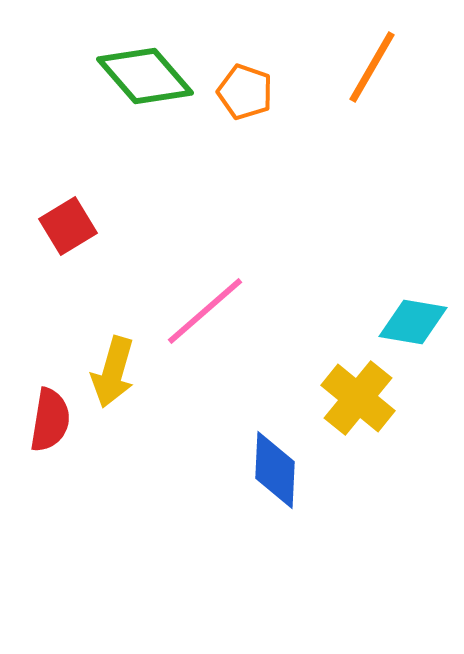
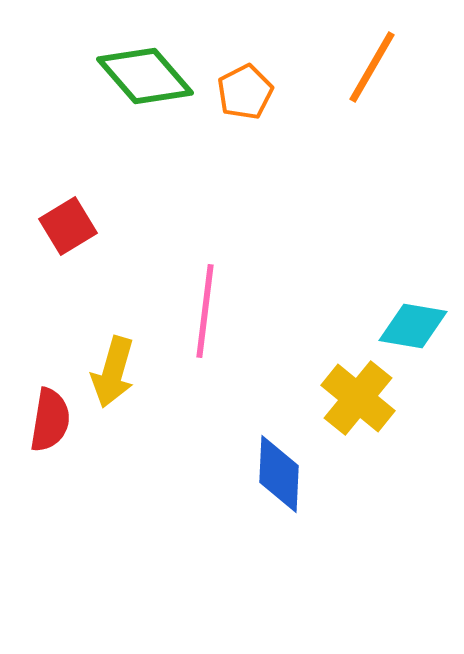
orange pentagon: rotated 26 degrees clockwise
pink line: rotated 42 degrees counterclockwise
cyan diamond: moved 4 px down
blue diamond: moved 4 px right, 4 px down
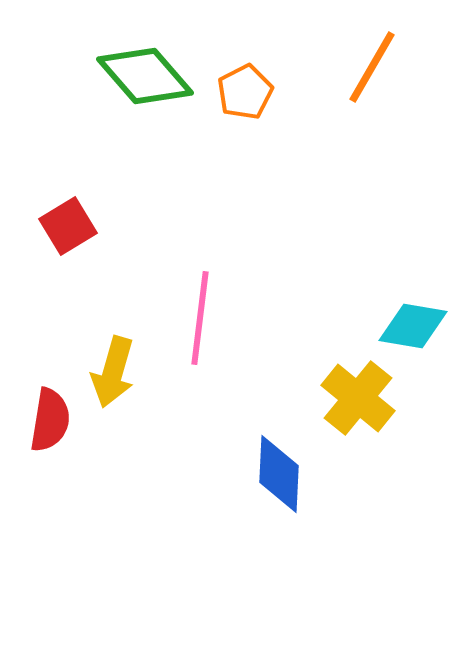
pink line: moved 5 px left, 7 px down
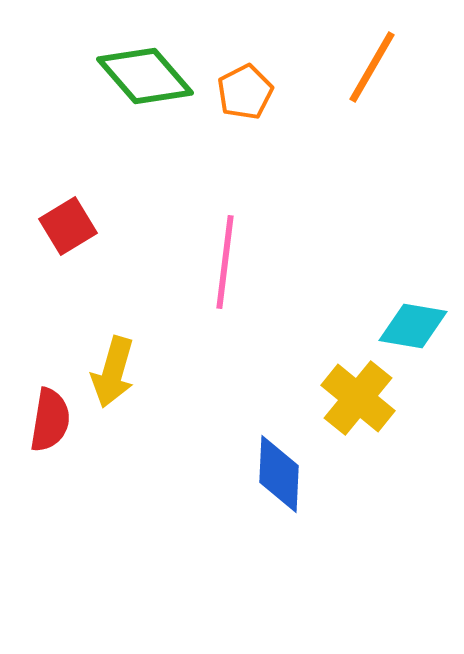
pink line: moved 25 px right, 56 px up
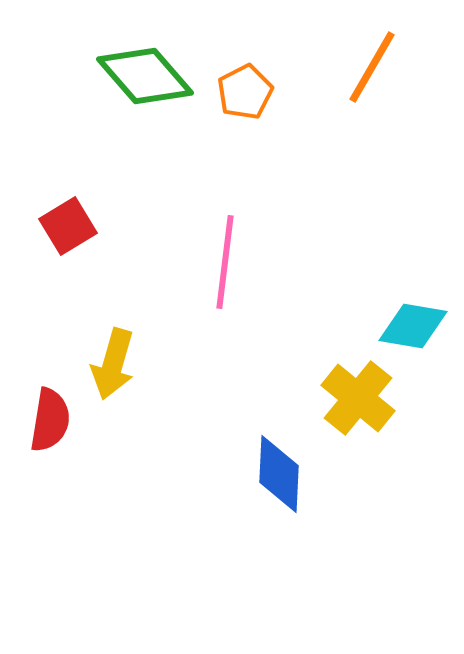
yellow arrow: moved 8 px up
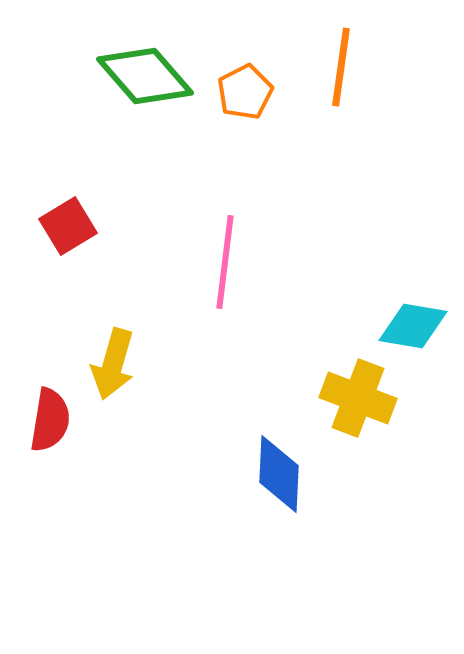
orange line: moved 31 px left; rotated 22 degrees counterclockwise
yellow cross: rotated 18 degrees counterclockwise
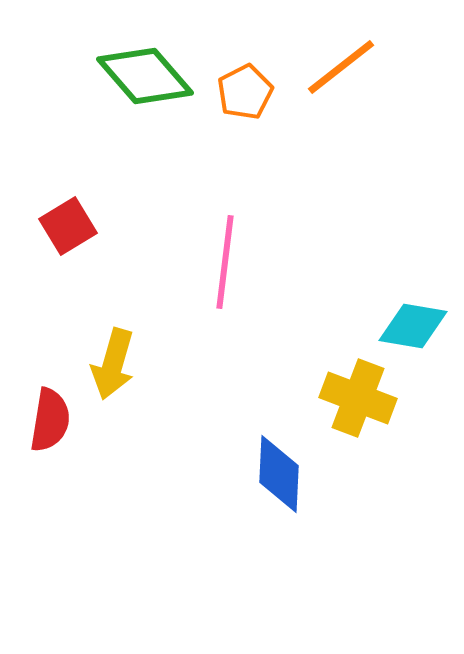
orange line: rotated 44 degrees clockwise
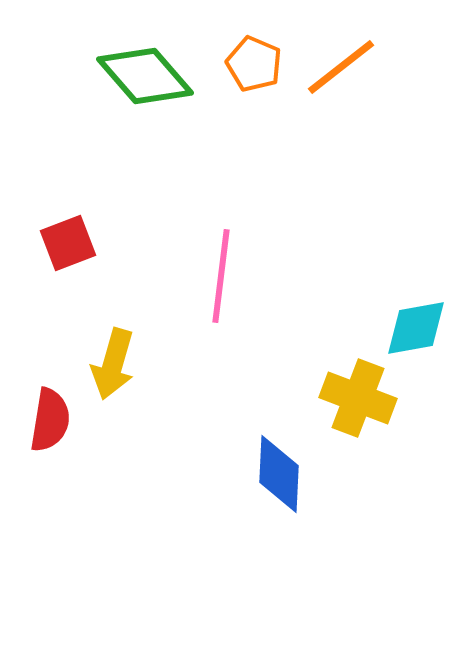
orange pentagon: moved 9 px right, 28 px up; rotated 22 degrees counterclockwise
red square: moved 17 px down; rotated 10 degrees clockwise
pink line: moved 4 px left, 14 px down
cyan diamond: moved 3 px right, 2 px down; rotated 20 degrees counterclockwise
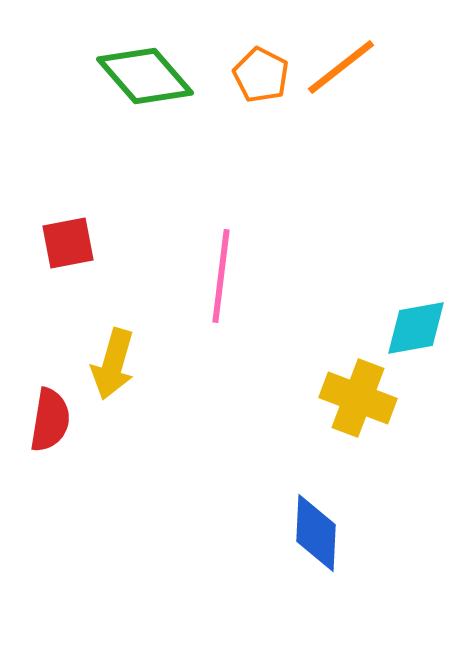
orange pentagon: moved 7 px right, 11 px down; rotated 4 degrees clockwise
red square: rotated 10 degrees clockwise
blue diamond: moved 37 px right, 59 px down
